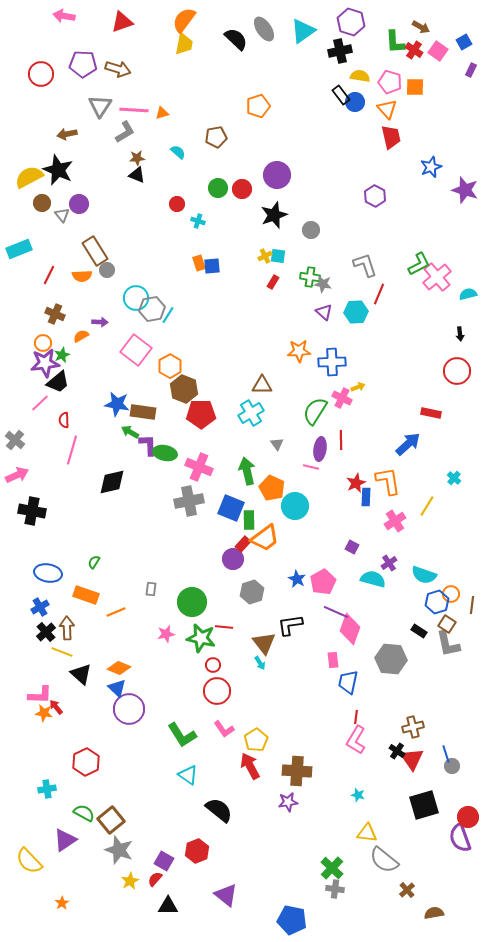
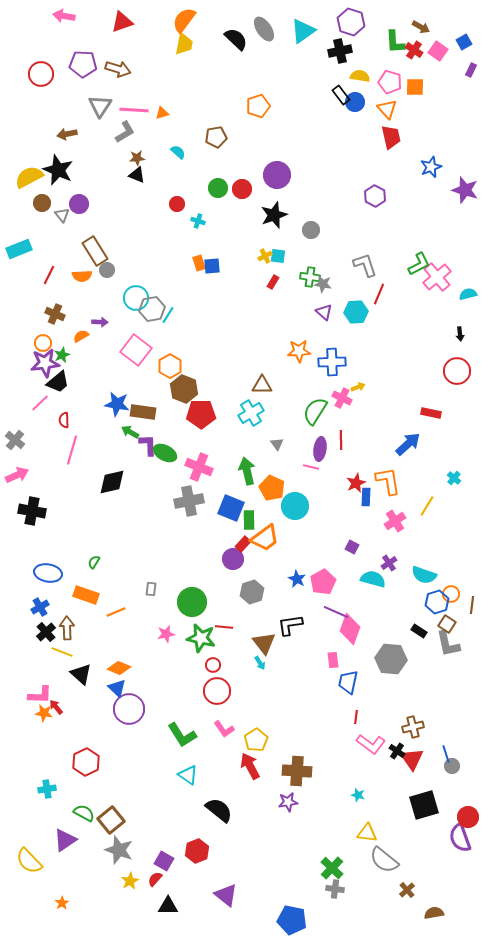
green ellipse at (165, 453): rotated 15 degrees clockwise
pink L-shape at (356, 740): moved 15 px right, 4 px down; rotated 84 degrees counterclockwise
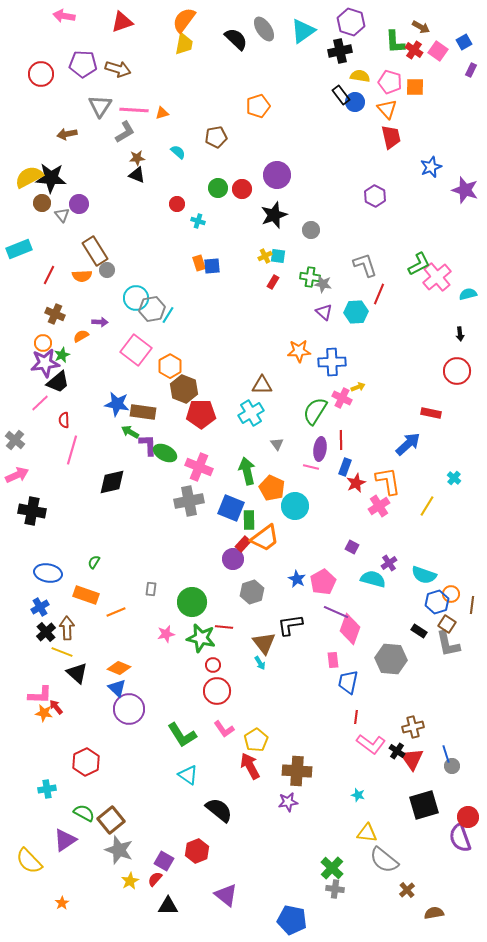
black star at (58, 170): moved 7 px left, 8 px down; rotated 20 degrees counterclockwise
blue rectangle at (366, 497): moved 21 px left, 30 px up; rotated 18 degrees clockwise
pink cross at (395, 521): moved 16 px left, 15 px up
black triangle at (81, 674): moved 4 px left, 1 px up
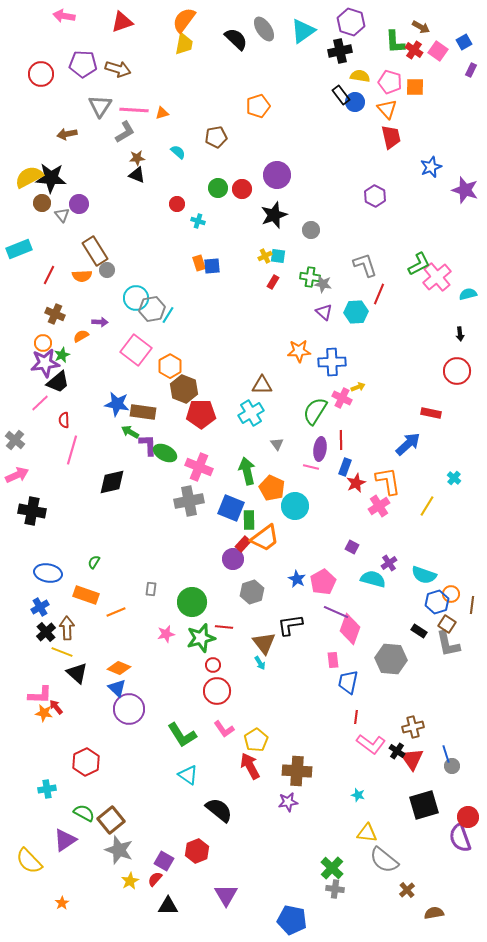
green star at (201, 638): rotated 28 degrees counterclockwise
purple triangle at (226, 895): rotated 20 degrees clockwise
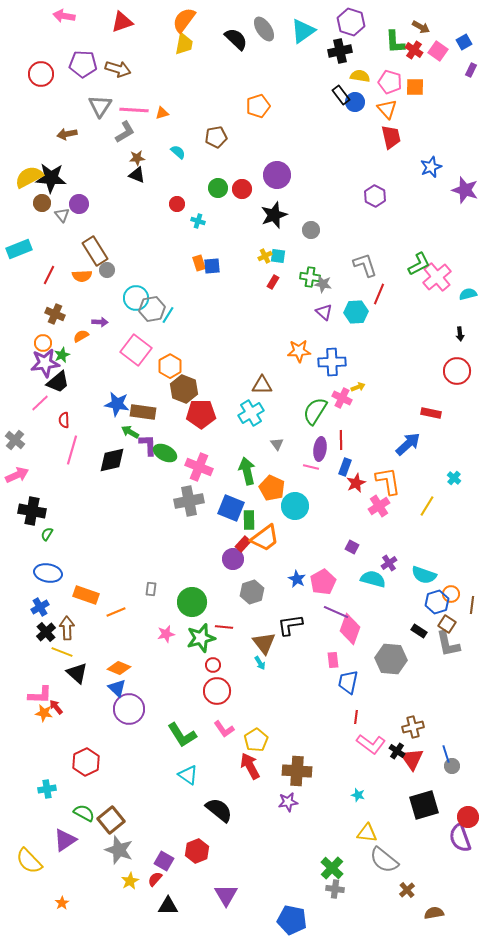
black diamond at (112, 482): moved 22 px up
green semicircle at (94, 562): moved 47 px left, 28 px up
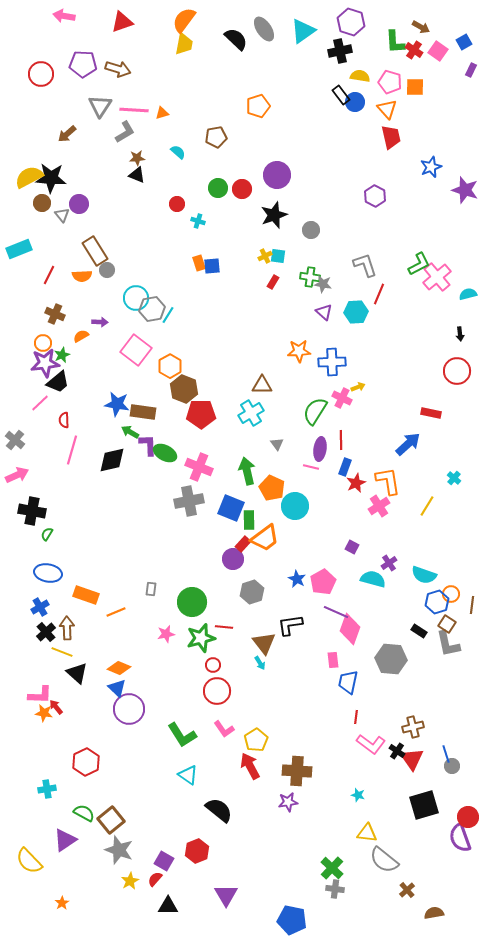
brown arrow at (67, 134): rotated 30 degrees counterclockwise
